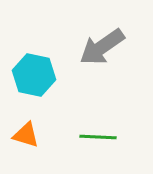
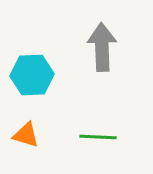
gray arrow: rotated 123 degrees clockwise
cyan hexagon: moved 2 px left; rotated 15 degrees counterclockwise
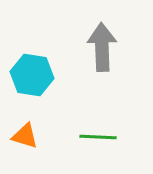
cyan hexagon: rotated 12 degrees clockwise
orange triangle: moved 1 px left, 1 px down
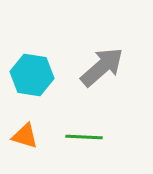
gray arrow: moved 20 px down; rotated 51 degrees clockwise
green line: moved 14 px left
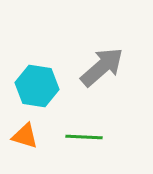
cyan hexagon: moved 5 px right, 11 px down
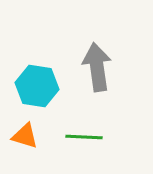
gray arrow: moved 5 px left; rotated 57 degrees counterclockwise
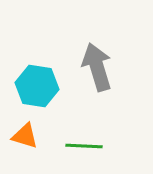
gray arrow: rotated 9 degrees counterclockwise
green line: moved 9 px down
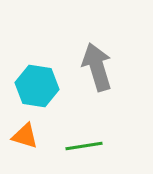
green line: rotated 12 degrees counterclockwise
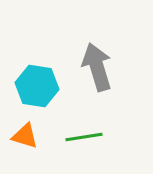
green line: moved 9 px up
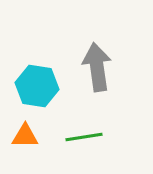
gray arrow: rotated 9 degrees clockwise
orange triangle: rotated 16 degrees counterclockwise
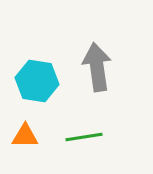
cyan hexagon: moved 5 px up
